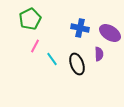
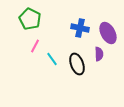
green pentagon: rotated 20 degrees counterclockwise
purple ellipse: moved 2 px left; rotated 30 degrees clockwise
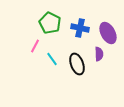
green pentagon: moved 20 px right, 4 px down
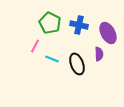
blue cross: moved 1 px left, 3 px up
cyan line: rotated 32 degrees counterclockwise
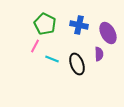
green pentagon: moved 5 px left, 1 px down
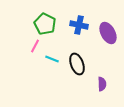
purple semicircle: moved 3 px right, 30 px down
